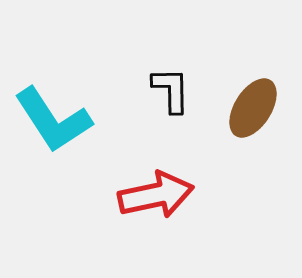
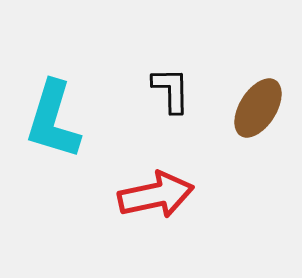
brown ellipse: moved 5 px right
cyan L-shape: rotated 50 degrees clockwise
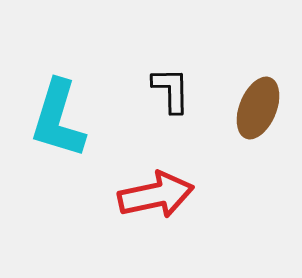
brown ellipse: rotated 10 degrees counterclockwise
cyan L-shape: moved 5 px right, 1 px up
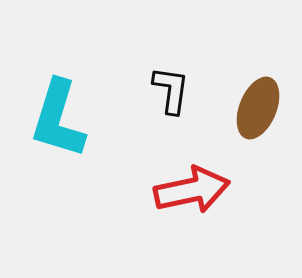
black L-shape: rotated 9 degrees clockwise
red arrow: moved 36 px right, 5 px up
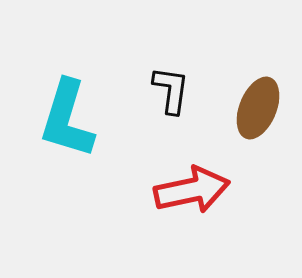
cyan L-shape: moved 9 px right
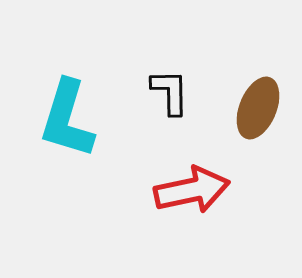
black L-shape: moved 1 px left, 2 px down; rotated 9 degrees counterclockwise
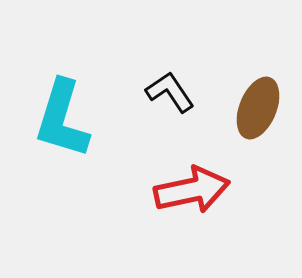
black L-shape: rotated 33 degrees counterclockwise
cyan L-shape: moved 5 px left
